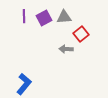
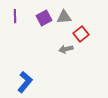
purple line: moved 9 px left
gray arrow: rotated 16 degrees counterclockwise
blue L-shape: moved 1 px right, 2 px up
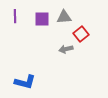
purple square: moved 2 px left, 1 px down; rotated 28 degrees clockwise
blue L-shape: rotated 65 degrees clockwise
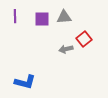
red square: moved 3 px right, 5 px down
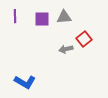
blue L-shape: rotated 15 degrees clockwise
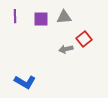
purple square: moved 1 px left
